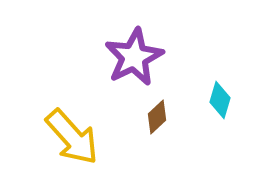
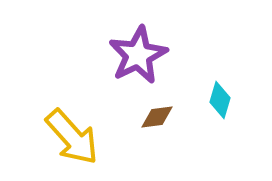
purple star: moved 4 px right, 2 px up
brown diamond: rotated 36 degrees clockwise
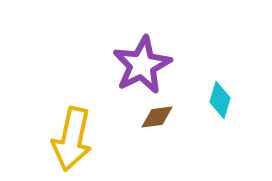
purple star: moved 4 px right, 10 px down
yellow arrow: moved 2 px down; rotated 54 degrees clockwise
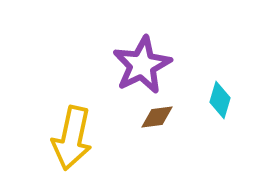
yellow arrow: moved 1 px up
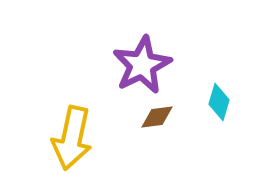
cyan diamond: moved 1 px left, 2 px down
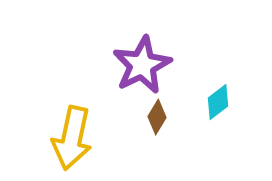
cyan diamond: moved 1 px left; rotated 36 degrees clockwise
brown diamond: rotated 52 degrees counterclockwise
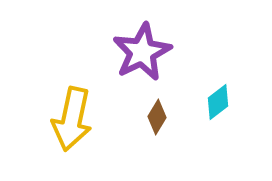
purple star: moved 13 px up
yellow arrow: moved 19 px up
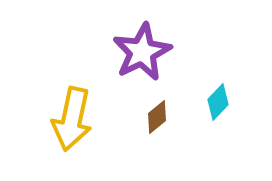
cyan diamond: rotated 9 degrees counterclockwise
brown diamond: rotated 20 degrees clockwise
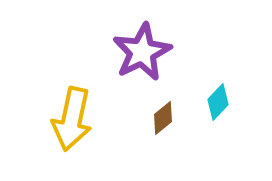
brown diamond: moved 6 px right, 1 px down
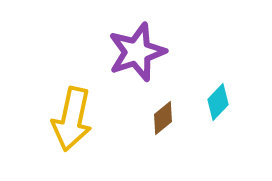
purple star: moved 5 px left; rotated 8 degrees clockwise
